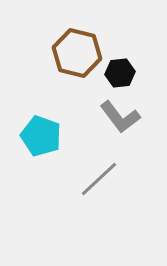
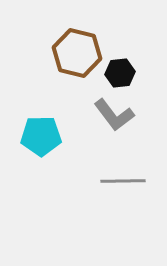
gray L-shape: moved 6 px left, 2 px up
cyan pentagon: rotated 21 degrees counterclockwise
gray line: moved 24 px right, 2 px down; rotated 42 degrees clockwise
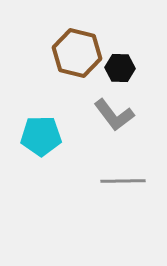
black hexagon: moved 5 px up; rotated 8 degrees clockwise
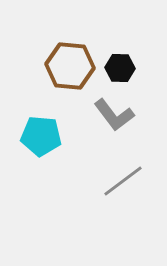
brown hexagon: moved 7 px left, 13 px down; rotated 9 degrees counterclockwise
cyan pentagon: rotated 6 degrees clockwise
gray line: rotated 36 degrees counterclockwise
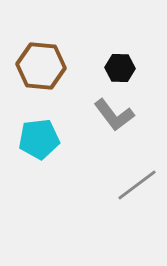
brown hexagon: moved 29 px left
cyan pentagon: moved 2 px left, 3 px down; rotated 12 degrees counterclockwise
gray line: moved 14 px right, 4 px down
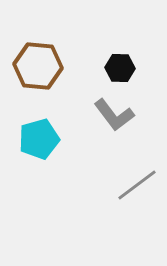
brown hexagon: moved 3 px left
cyan pentagon: rotated 9 degrees counterclockwise
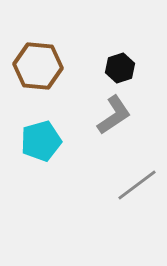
black hexagon: rotated 20 degrees counterclockwise
gray L-shape: rotated 87 degrees counterclockwise
cyan pentagon: moved 2 px right, 2 px down
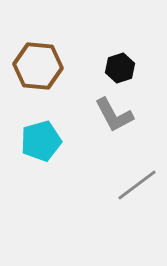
gray L-shape: rotated 96 degrees clockwise
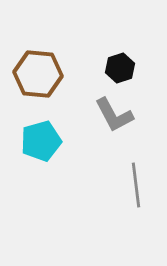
brown hexagon: moved 8 px down
gray line: moved 1 px left; rotated 60 degrees counterclockwise
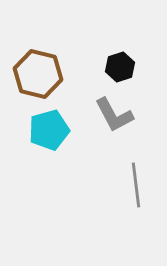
black hexagon: moved 1 px up
brown hexagon: rotated 9 degrees clockwise
cyan pentagon: moved 8 px right, 11 px up
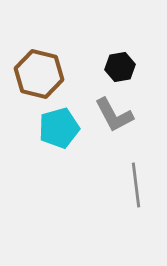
black hexagon: rotated 8 degrees clockwise
brown hexagon: moved 1 px right
cyan pentagon: moved 10 px right, 2 px up
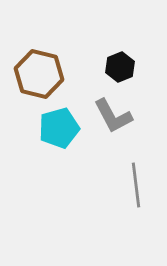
black hexagon: rotated 12 degrees counterclockwise
gray L-shape: moved 1 px left, 1 px down
